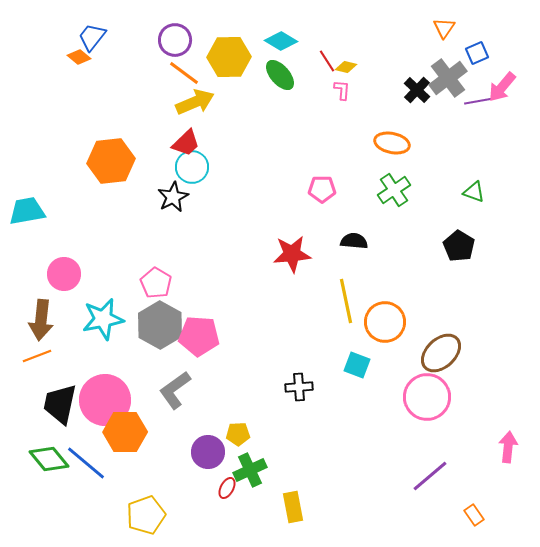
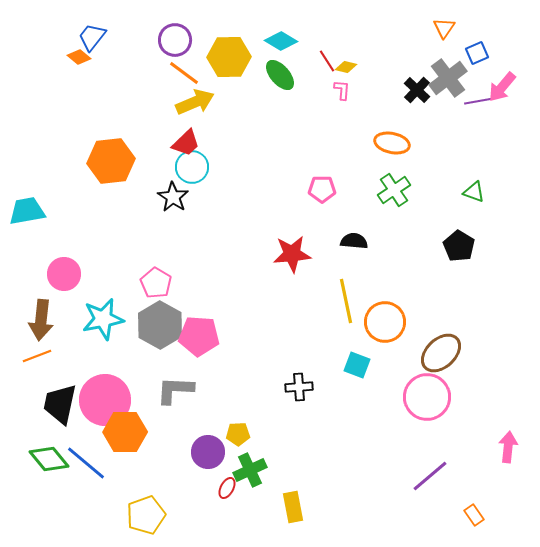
black star at (173, 197): rotated 12 degrees counterclockwise
gray L-shape at (175, 390): rotated 39 degrees clockwise
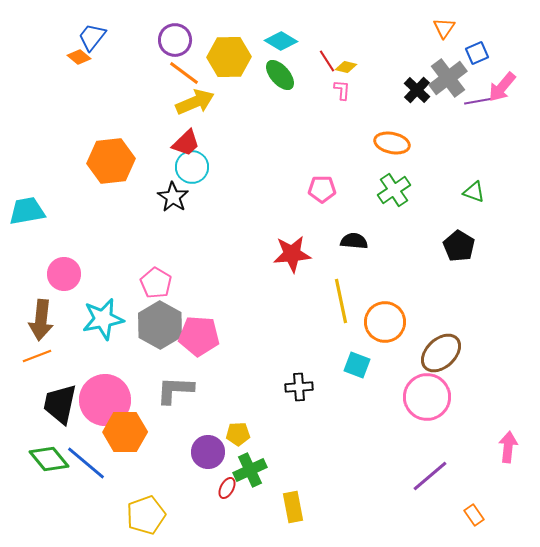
yellow line at (346, 301): moved 5 px left
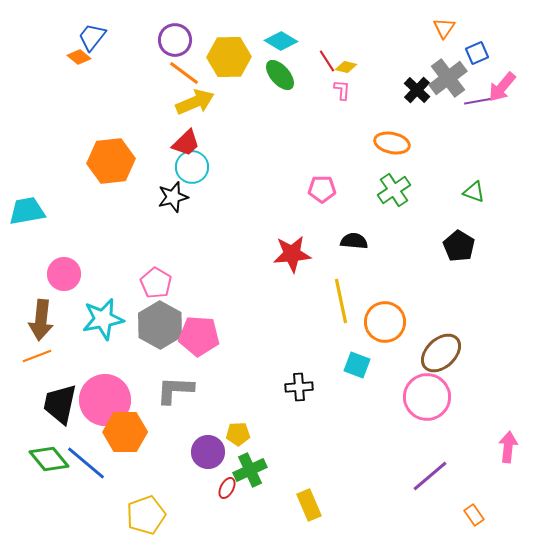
black star at (173, 197): rotated 24 degrees clockwise
yellow rectangle at (293, 507): moved 16 px right, 2 px up; rotated 12 degrees counterclockwise
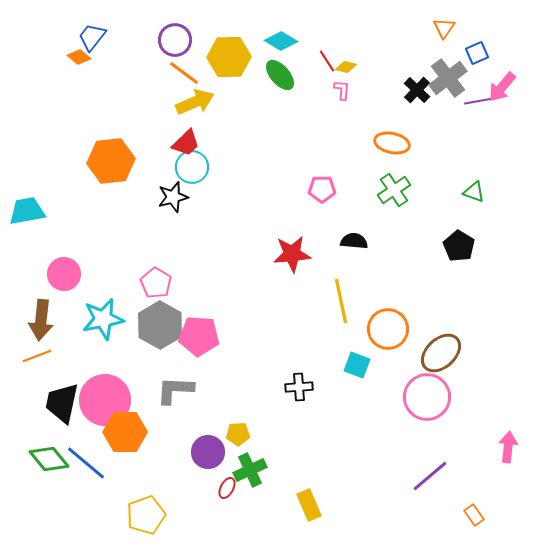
orange circle at (385, 322): moved 3 px right, 7 px down
black trapezoid at (60, 404): moved 2 px right, 1 px up
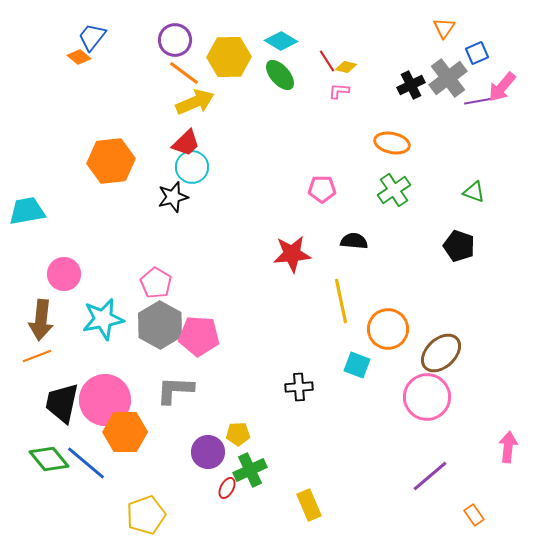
pink L-shape at (342, 90): moved 3 px left, 1 px down; rotated 90 degrees counterclockwise
black cross at (417, 90): moved 6 px left, 5 px up; rotated 20 degrees clockwise
black pentagon at (459, 246): rotated 12 degrees counterclockwise
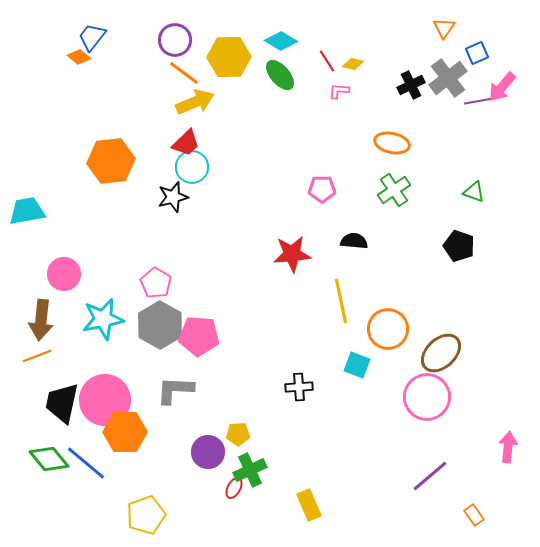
yellow diamond at (346, 67): moved 7 px right, 3 px up
red ellipse at (227, 488): moved 7 px right
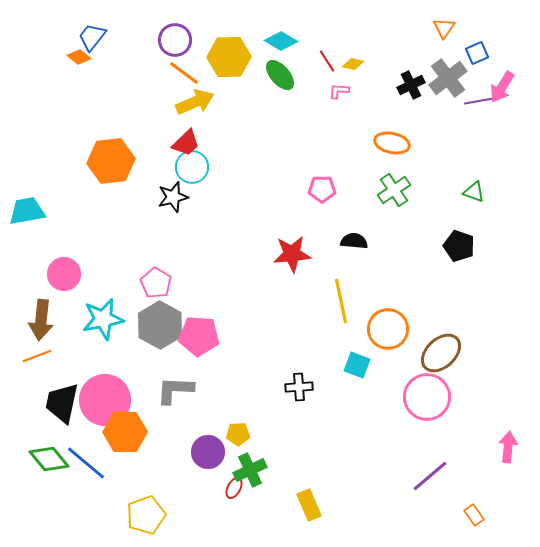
pink arrow at (502, 87): rotated 8 degrees counterclockwise
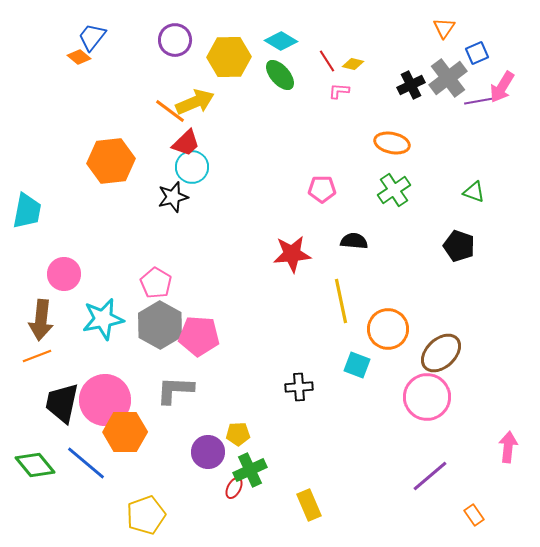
orange line at (184, 73): moved 14 px left, 38 px down
cyan trapezoid at (27, 211): rotated 111 degrees clockwise
green diamond at (49, 459): moved 14 px left, 6 px down
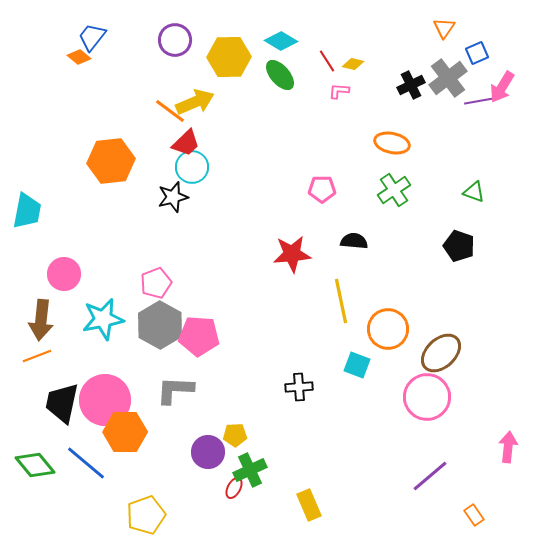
pink pentagon at (156, 283): rotated 20 degrees clockwise
yellow pentagon at (238, 434): moved 3 px left, 1 px down
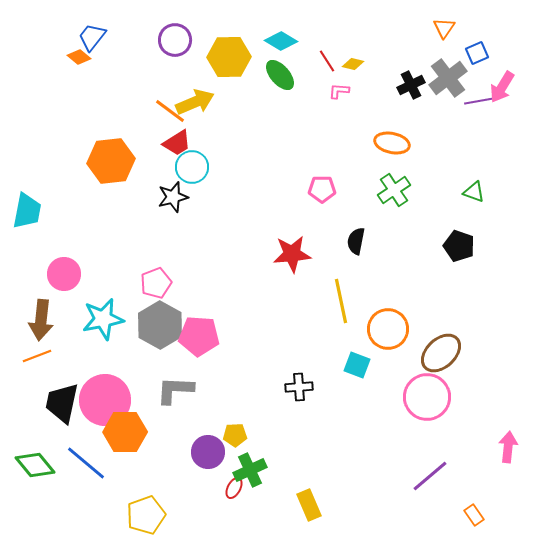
red trapezoid at (186, 143): moved 9 px left; rotated 12 degrees clockwise
black semicircle at (354, 241): moved 2 px right; rotated 84 degrees counterclockwise
